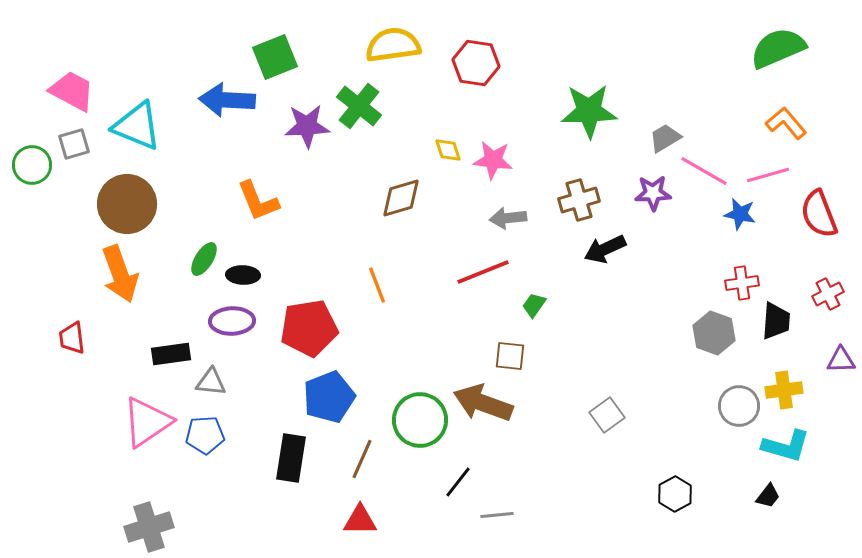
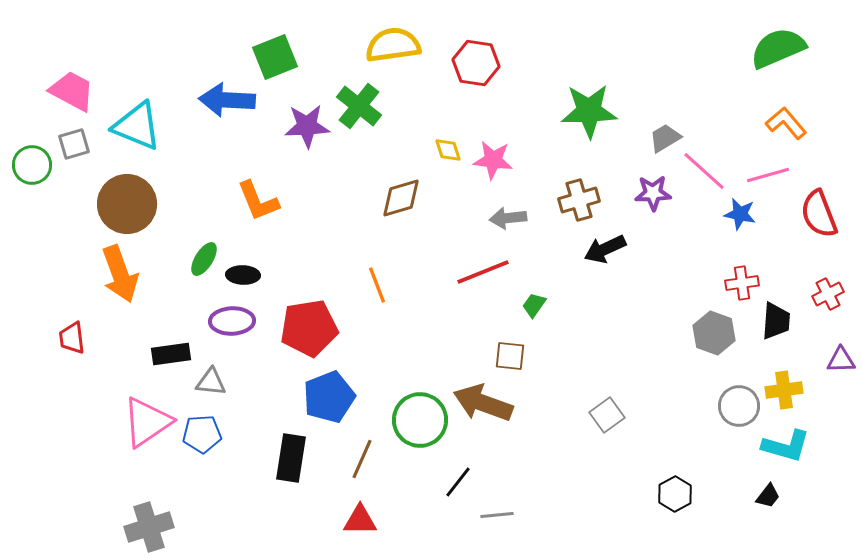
pink line at (704, 171): rotated 12 degrees clockwise
blue pentagon at (205, 435): moved 3 px left, 1 px up
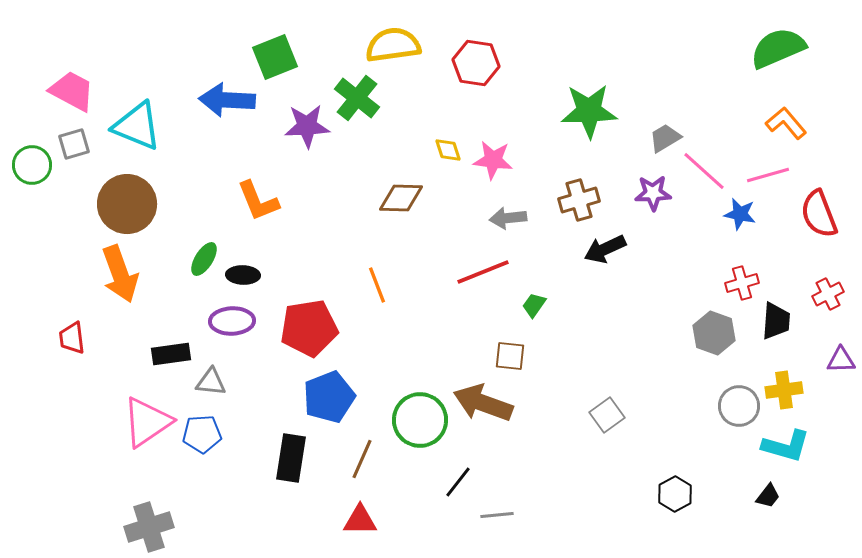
green cross at (359, 106): moved 2 px left, 8 px up
brown diamond at (401, 198): rotated 18 degrees clockwise
red cross at (742, 283): rotated 8 degrees counterclockwise
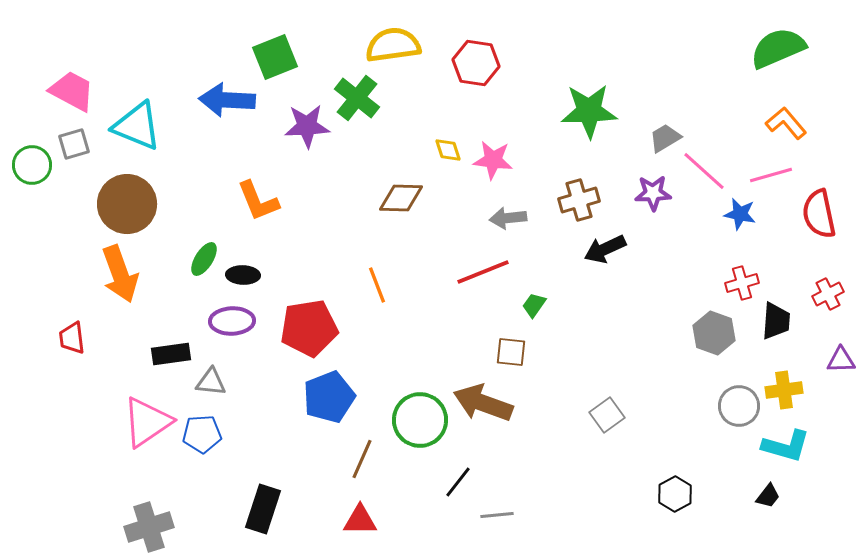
pink line at (768, 175): moved 3 px right
red semicircle at (819, 214): rotated 9 degrees clockwise
brown square at (510, 356): moved 1 px right, 4 px up
black rectangle at (291, 458): moved 28 px left, 51 px down; rotated 9 degrees clockwise
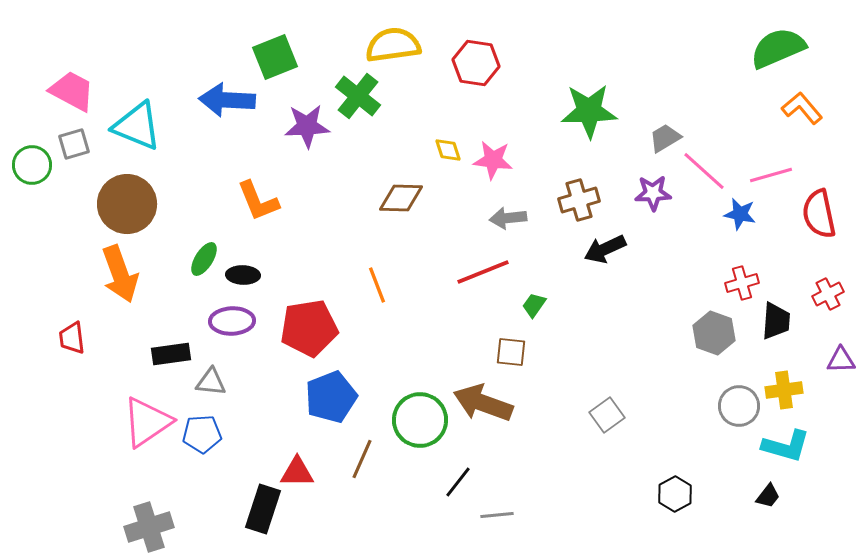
green cross at (357, 98): moved 1 px right, 2 px up
orange L-shape at (786, 123): moved 16 px right, 15 px up
blue pentagon at (329, 397): moved 2 px right
red triangle at (360, 520): moved 63 px left, 48 px up
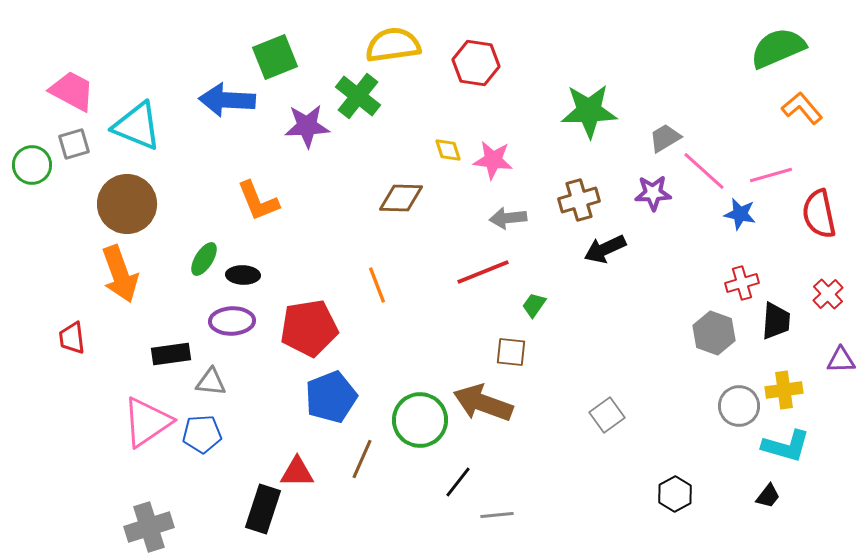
red cross at (828, 294): rotated 16 degrees counterclockwise
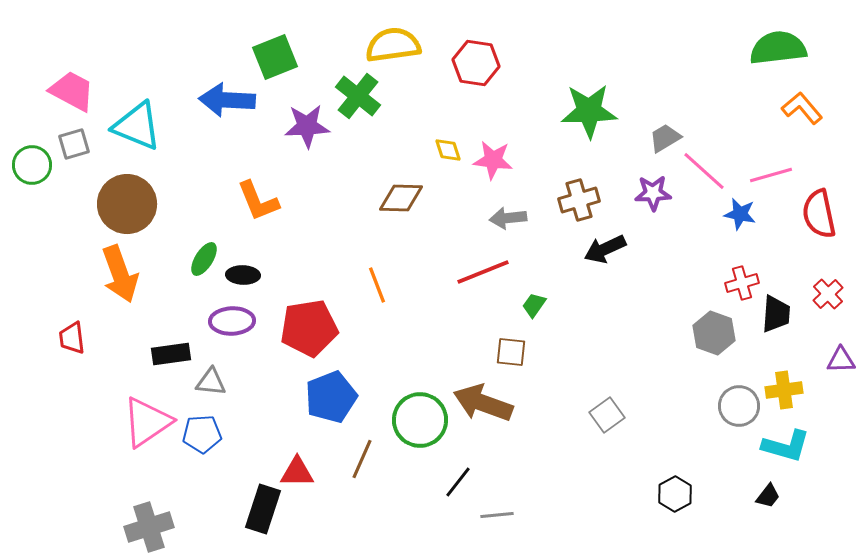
green semicircle at (778, 48): rotated 16 degrees clockwise
black trapezoid at (776, 321): moved 7 px up
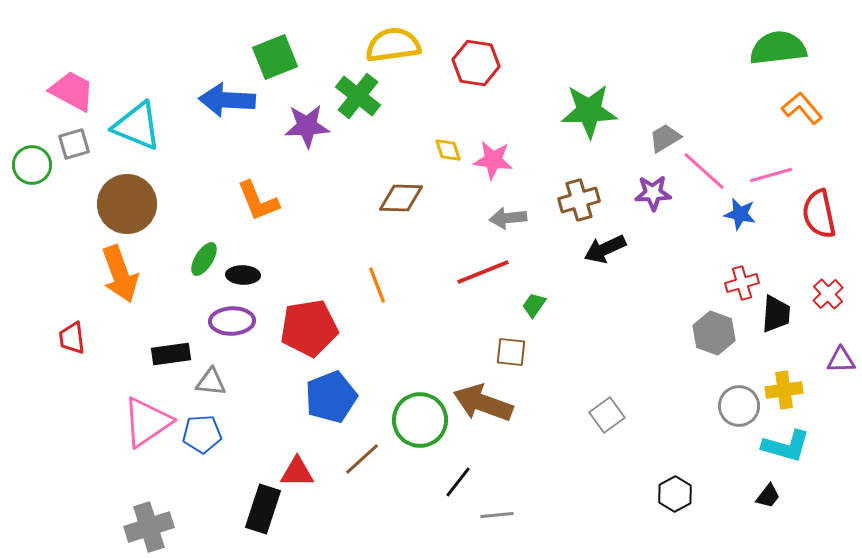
brown line at (362, 459): rotated 24 degrees clockwise
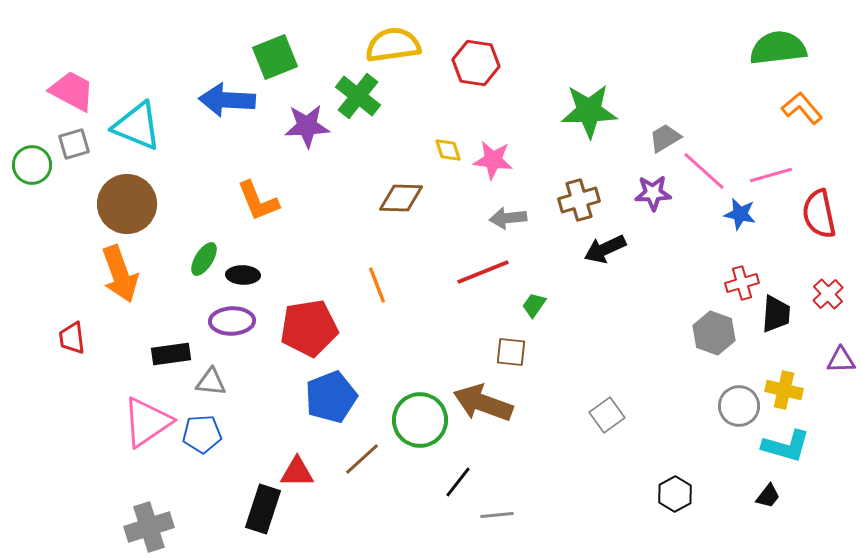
yellow cross at (784, 390): rotated 21 degrees clockwise
